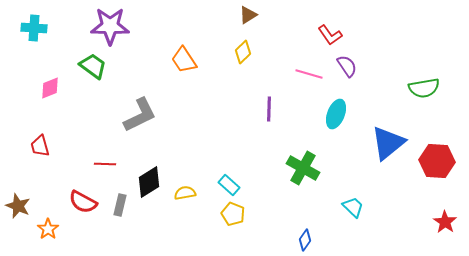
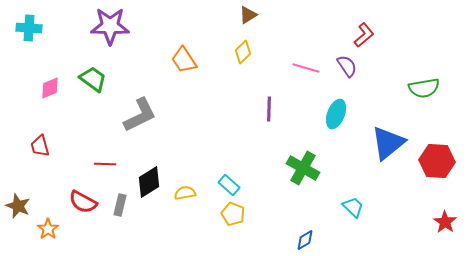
cyan cross: moved 5 px left
red L-shape: moved 34 px right; rotated 95 degrees counterclockwise
green trapezoid: moved 13 px down
pink line: moved 3 px left, 6 px up
blue diamond: rotated 25 degrees clockwise
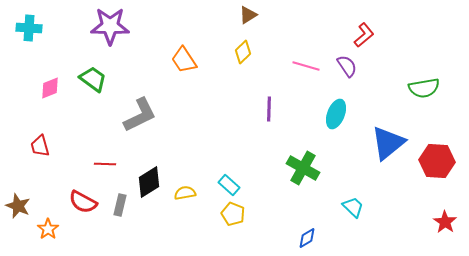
pink line: moved 2 px up
blue diamond: moved 2 px right, 2 px up
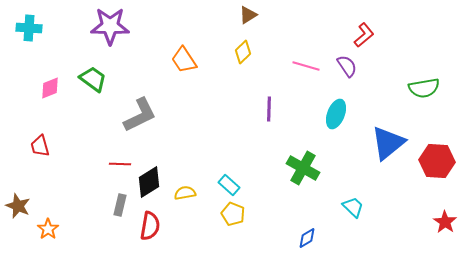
red line: moved 15 px right
red semicircle: moved 67 px right, 24 px down; rotated 108 degrees counterclockwise
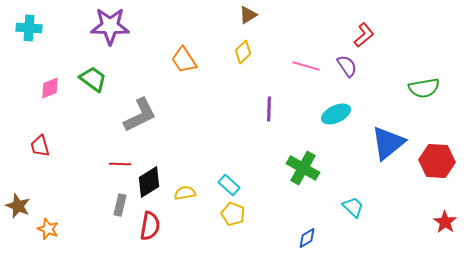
cyan ellipse: rotated 44 degrees clockwise
orange star: rotated 15 degrees counterclockwise
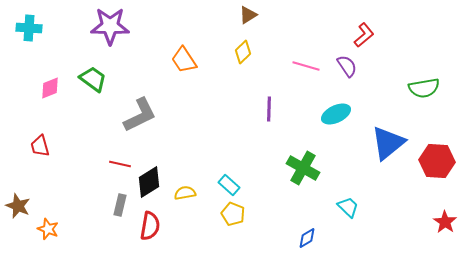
red line: rotated 10 degrees clockwise
cyan trapezoid: moved 5 px left
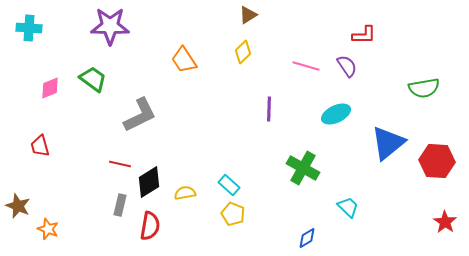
red L-shape: rotated 40 degrees clockwise
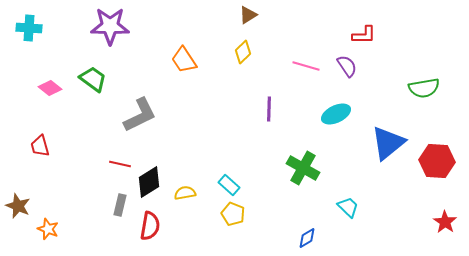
pink diamond: rotated 60 degrees clockwise
